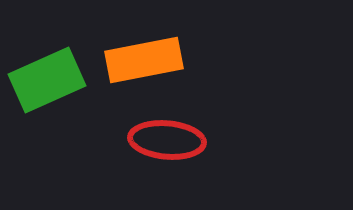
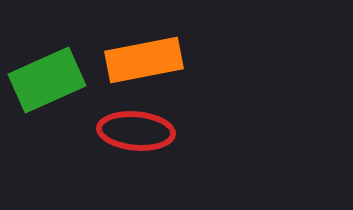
red ellipse: moved 31 px left, 9 px up
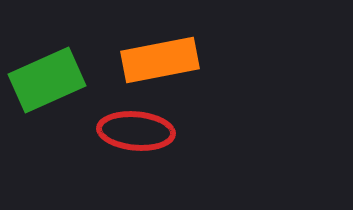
orange rectangle: moved 16 px right
